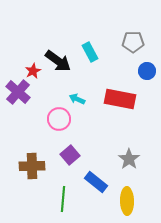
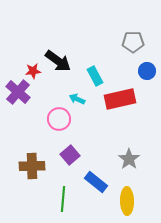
cyan rectangle: moved 5 px right, 24 px down
red star: rotated 21 degrees clockwise
red rectangle: rotated 24 degrees counterclockwise
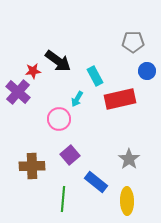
cyan arrow: rotated 84 degrees counterclockwise
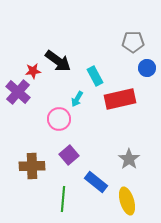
blue circle: moved 3 px up
purple square: moved 1 px left
yellow ellipse: rotated 16 degrees counterclockwise
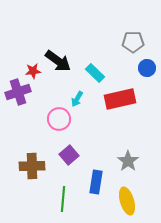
cyan rectangle: moved 3 px up; rotated 18 degrees counterclockwise
purple cross: rotated 30 degrees clockwise
gray star: moved 1 px left, 2 px down
blue rectangle: rotated 60 degrees clockwise
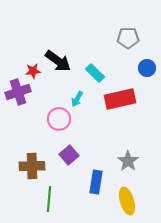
gray pentagon: moved 5 px left, 4 px up
green line: moved 14 px left
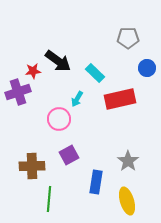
purple square: rotated 12 degrees clockwise
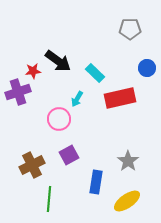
gray pentagon: moved 2 px right, 9 px up
red rectangle: moved 1 px up
brown cross: moved 1 px up; rotated 25 degrees counterclockwise
yellow ellipse: rotated 72 degrees clockwise
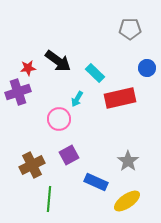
red star: moved 5 px left, 3 px up
blue rectangle: rotated 75 degrees counterclockwise
